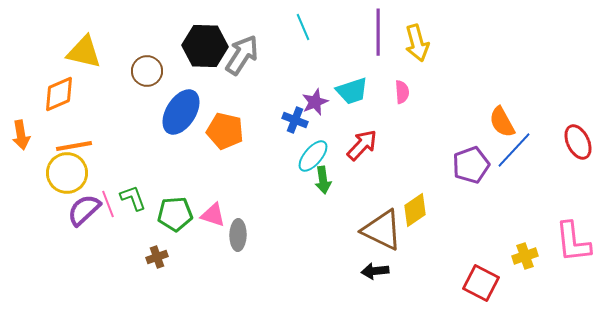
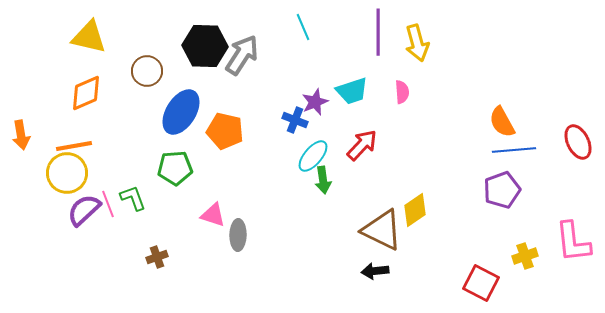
yellow triangle: moved 5 px right, 15 px up
orange diamond: moved 27 px right, 1 px up
blue line: rotated 42 degrees clockwise
purple pentagon: moved 31 px right, 25 px down
green pentagon: moved 46 px up
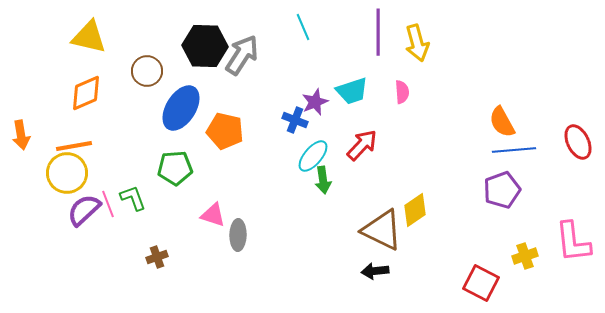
blue ellipse: moved 4 px up
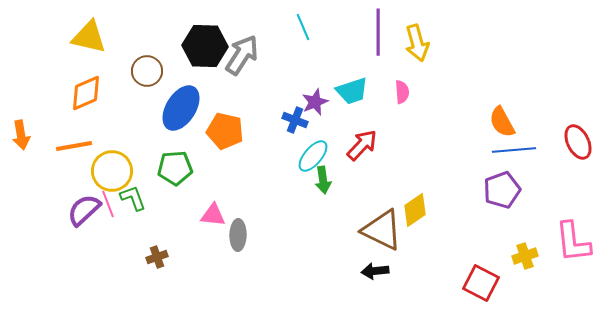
yellow circle: moved 45 px right, 2 px up
pink triangle: rotated 12 degrees counterclockwise
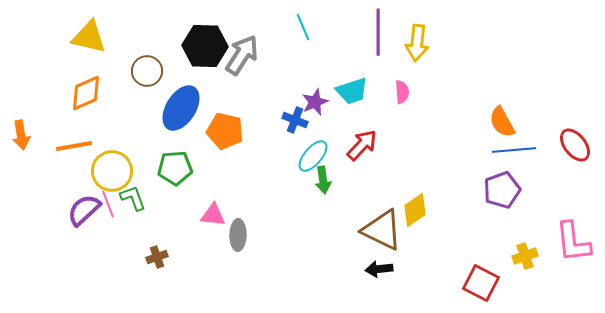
yellow arrow: rotated 21 degrees clockwise
red ellipse: moved 3 px left, 3 px down; rotated 12 degrees counterclockwise
black arrow: moved 4 px right, 2 px up
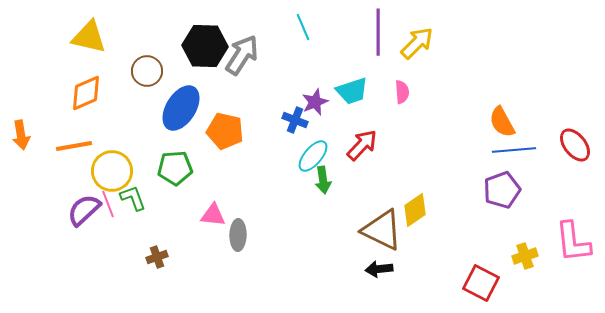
yellow arrow: rotated 141 degrees counterclockwise
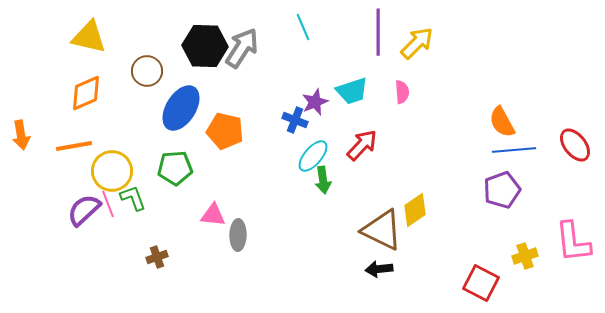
gray arrow: moved 7 px up
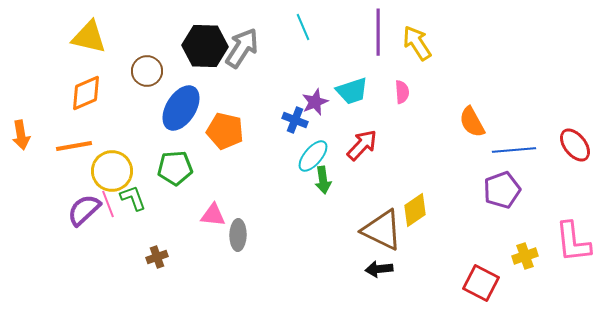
yellow arrow: rotated 78 degrees counterclockwise
orange semicircle: moved 30 px left
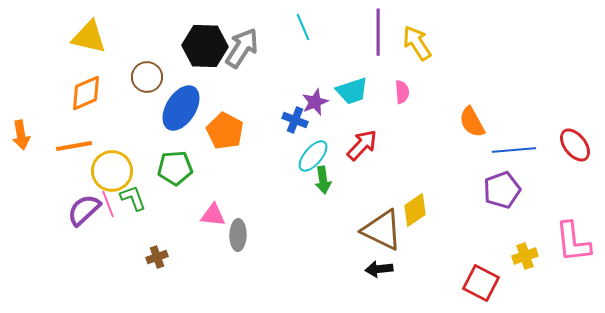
brown circle: moved 6 px down
orange pentagon: rotated 15 degrees clockwise
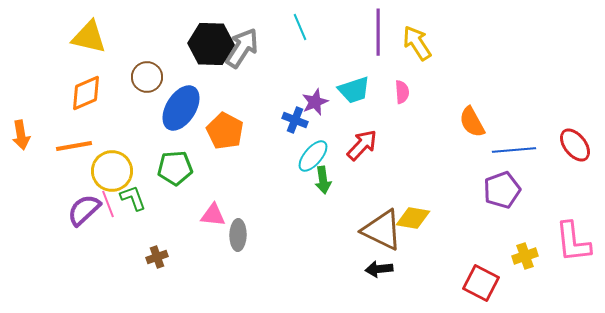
cyan line: moved 3 px left
black hexagon: moved 6 px right, 2 px up
cyan trapezoid: moved 2 px right, 1 px up
yellow diamond: moved 2 px left, 8 px down; rotated 44 degrees clockwise
